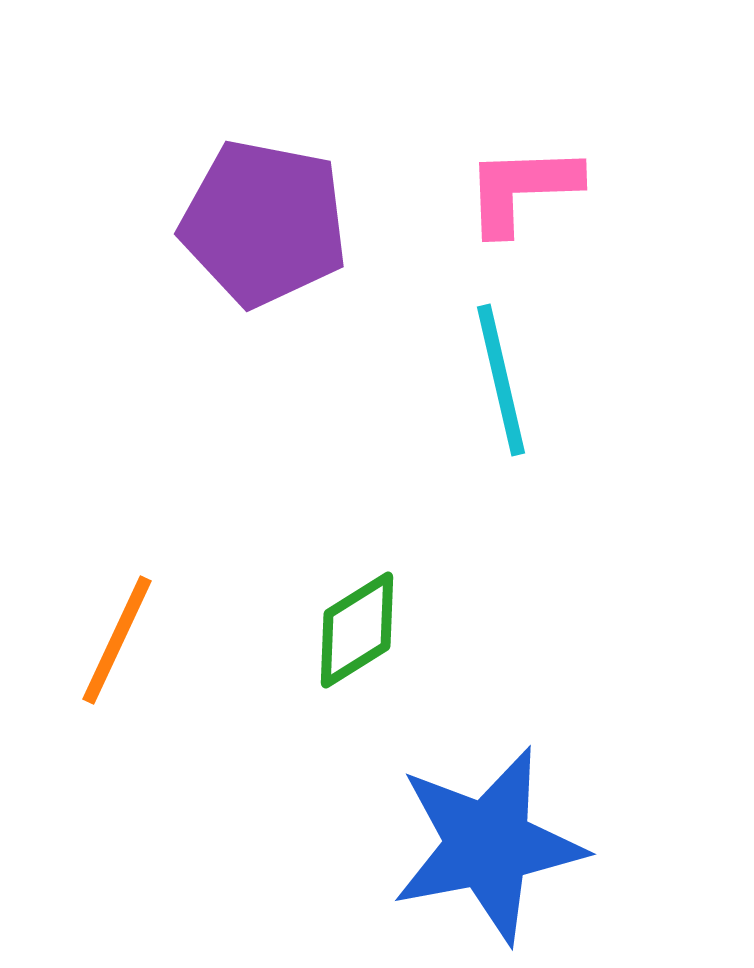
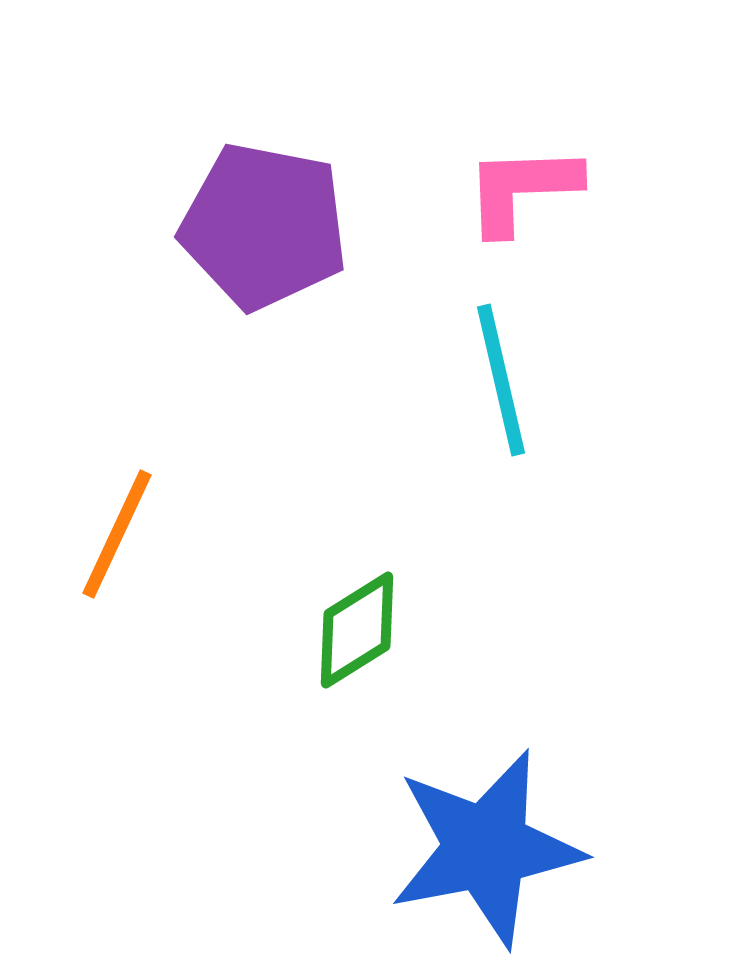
purple pentagon: moved 3 px down
orange line: moved 106 px up
blue star: moved 2 px left, 3 px down
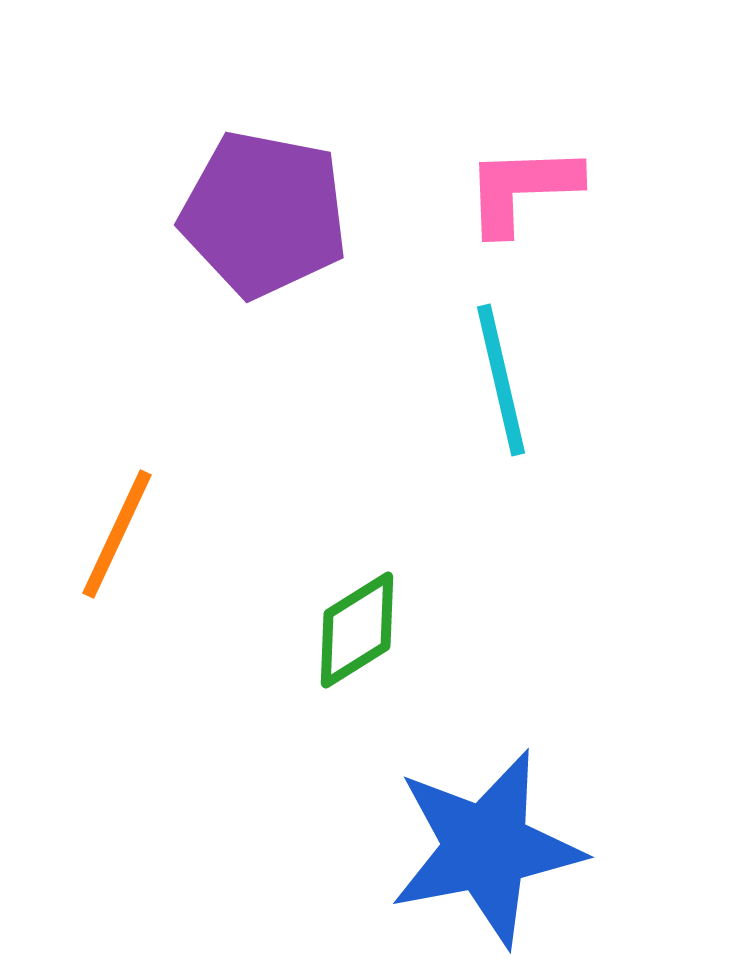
purple pentagon: moved 12 px up
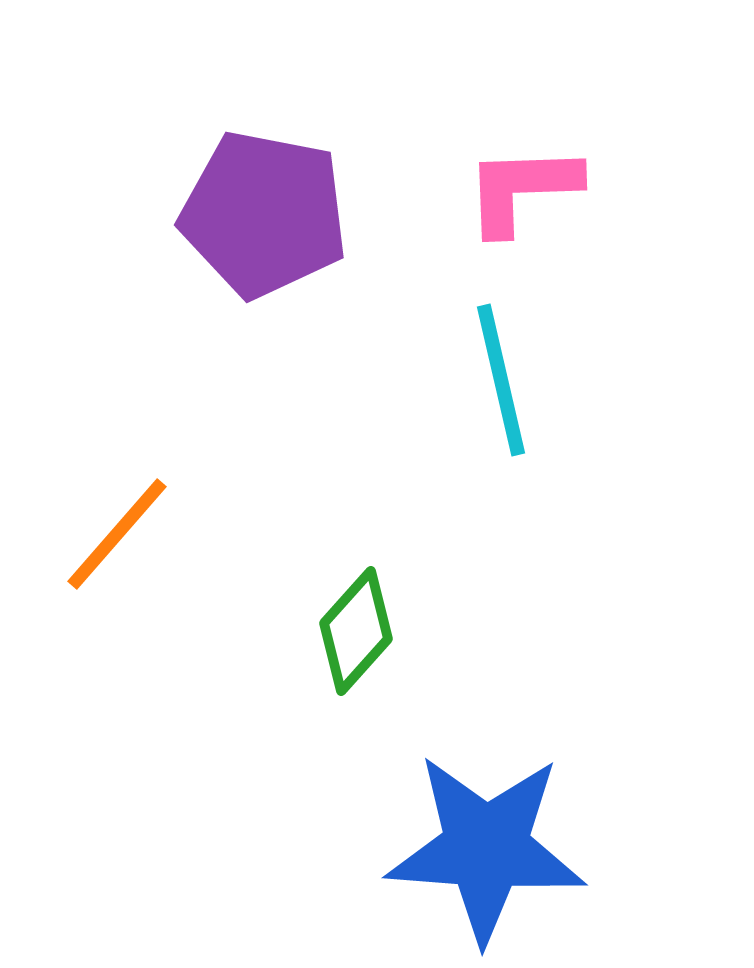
orange line: rotated 16 degrees clockwise
green diamond: moved 1 px left, 1 px down; rotated 16 degrees counterclockwise
blue star: rotated 15 degrees clockwise
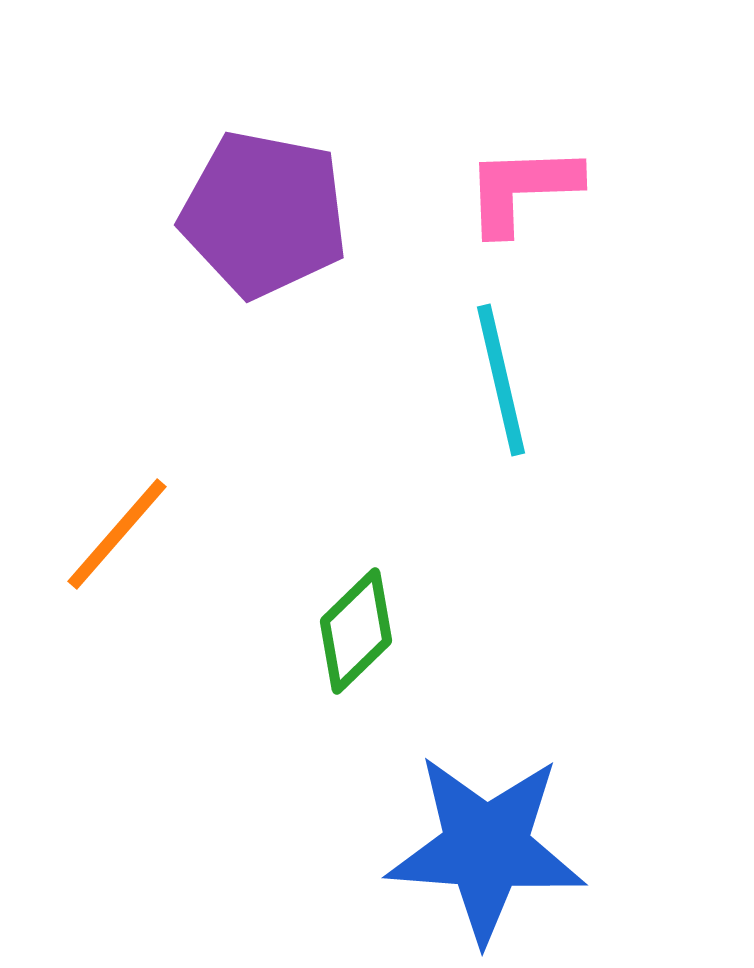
green diamond: rotated 4 degrees clockwise
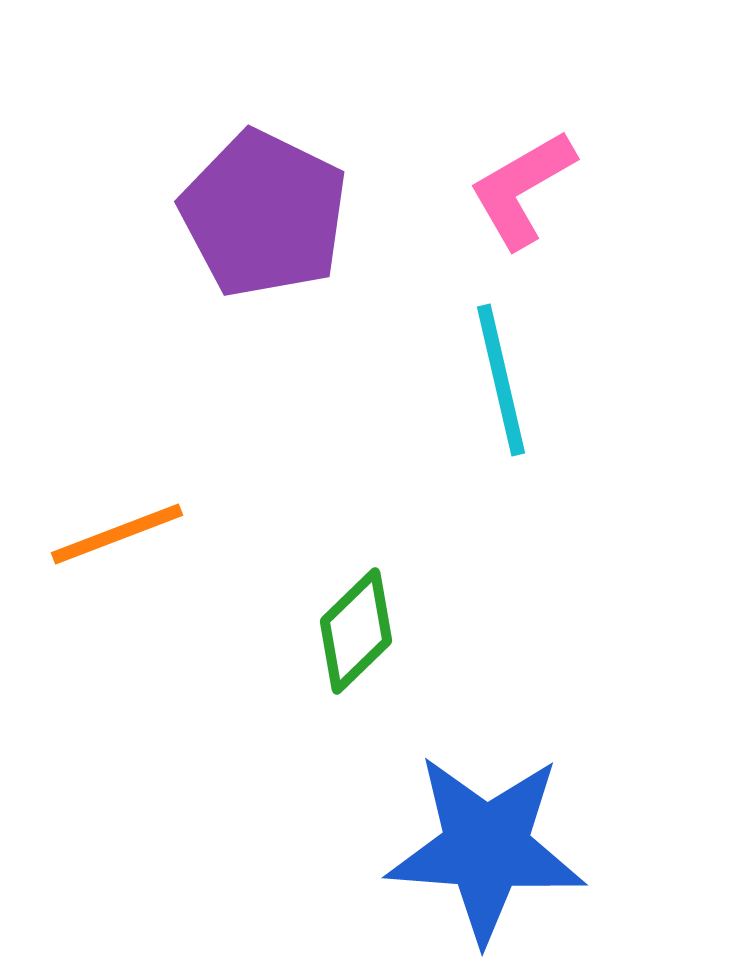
pink L-shape: rotated 28 degrees counterclockwise
purple pentagon: rotated 15 degrees clockwise
orange line: rotated 28 degrees clockwise
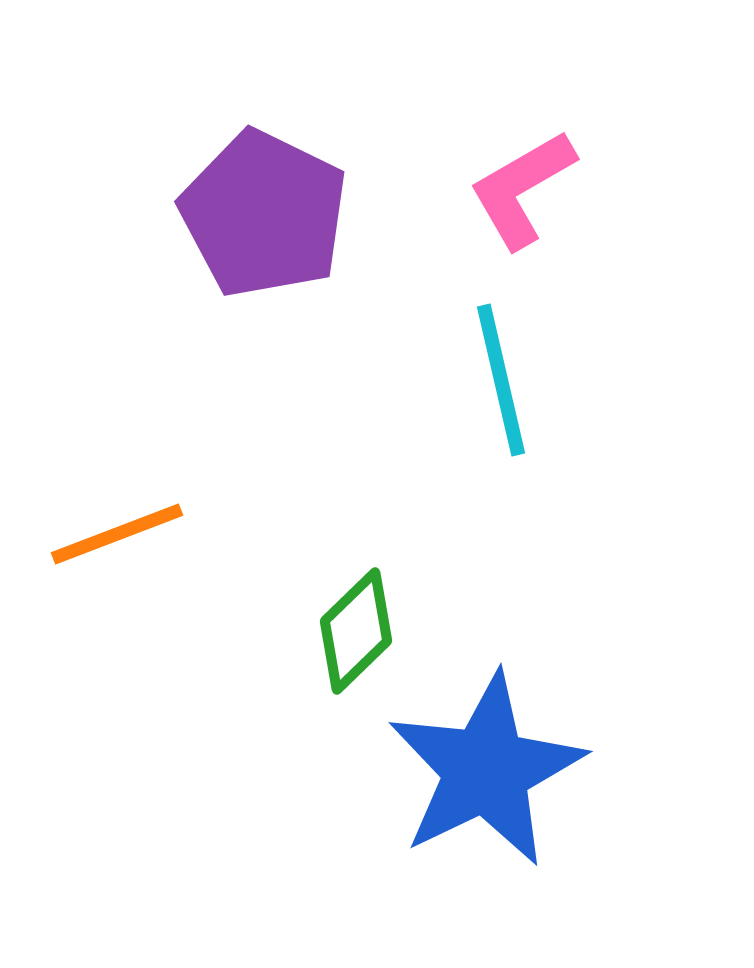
blue star: moved 78 px up; rotated 30 degrees counterclockwise
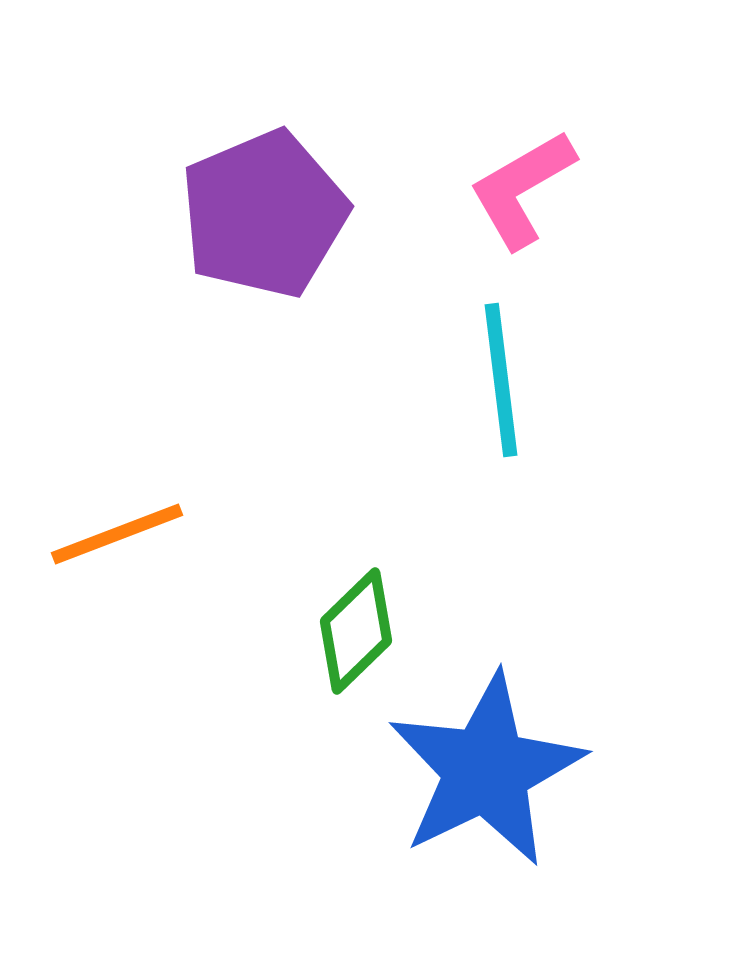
purple pentagon: rotated 23 degrees clockwise
cyan line: rotated 6 degrees clockwise
